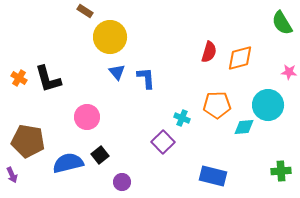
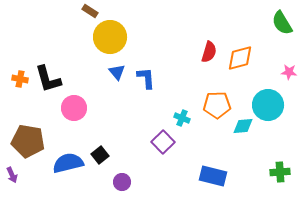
brown rectangle: moved 5 px right
orange cross: moved 1 px right, 1 px down; rotated 21 degrees counterclockwise
pink circle: moved 13 px left, 9 px up
cyan diamond: moved 1 px left, 1 px up
green cross: moved 1 px left, 1 px down
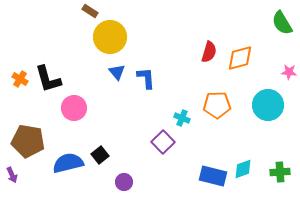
orange cross: rotated 21 degrees clockwise
cyan diamond: moved 43 px down; rotated 15 degrees counterclockwise
purple circle: moved 2 px right
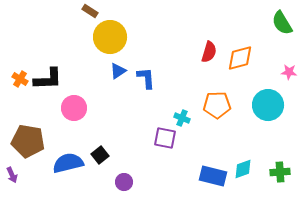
blue triangle: moved 1 px right, 1 px up; rotated 36 degrees clockwise
black L-shape: rotated 76 degrees counterclockwise
purple square: moved 2 px right, 4 px up; rotated 35 degrees counterclockwise
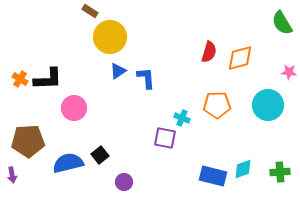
brown pentagon: rotated 12 degrees counterclockwise
purple arrow: rotated 14 degrees clockwise
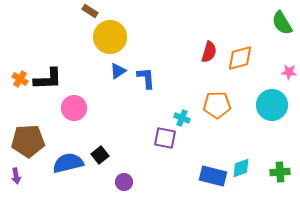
cyan circle: moved 4 px right
cyan diamond: moved 2 px left, 1 px up
purple arrow: moved 4 px right, 1 px down
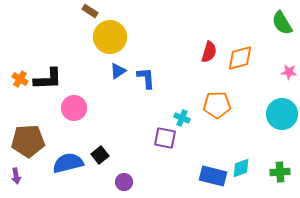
cyan circle: moved 10 px right, 9 px down
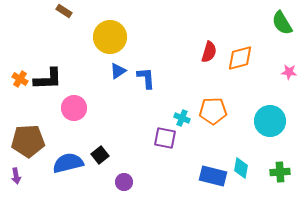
brown rectangle: moved 26 px left
orange pentagon: moved 4 px left, 6 px down
cyan circle: moved 12 px left, 7 px down
cyan diamond: rotated 60 degrees counterclockwise
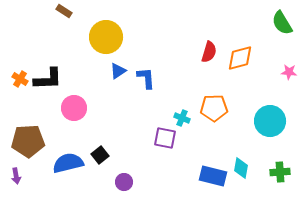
yellow circle: moved 4 px left
orange pentagon: moved 1 px right, 3 px up
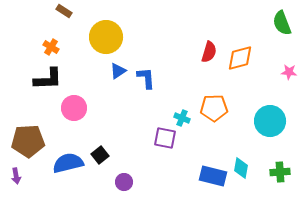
green semicircle: rotated 10 degrees clockwise
orange cross: moved 31 px right, 32 px up
